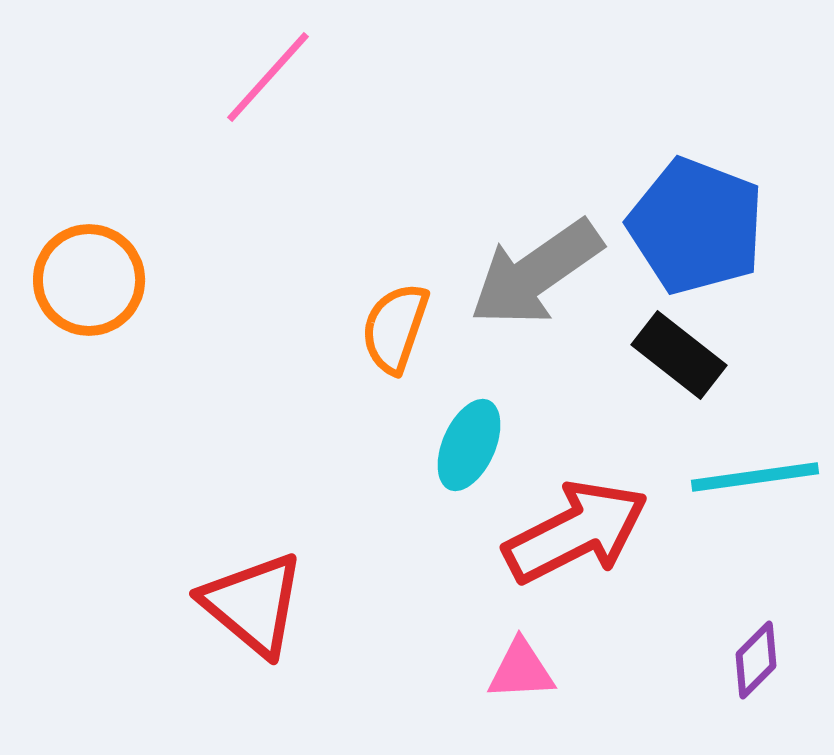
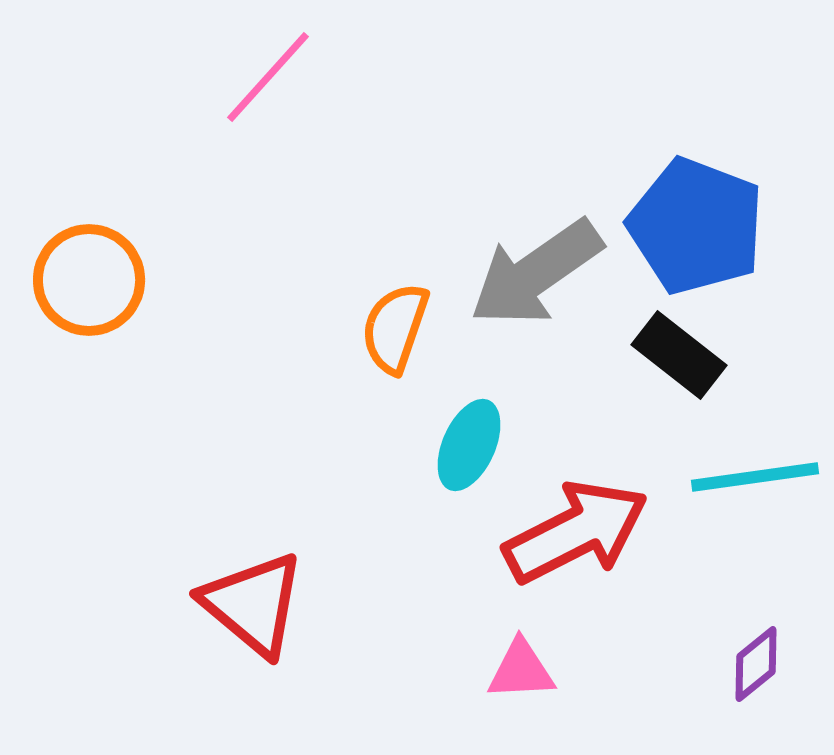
purple diamond: moved 4 px down; rotated 6 degrees clockwise
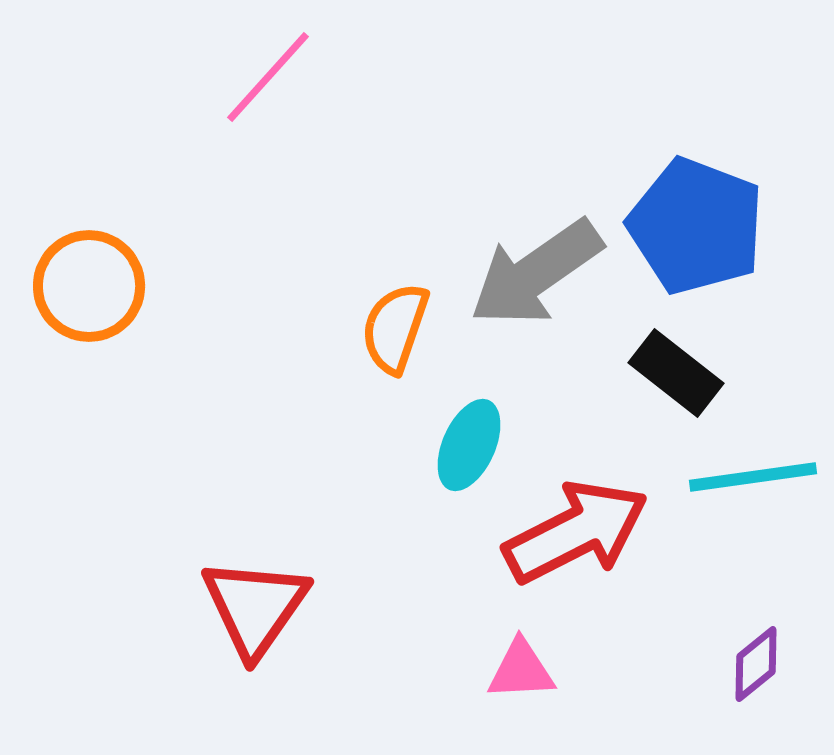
orange circle: moved 6 px down
black rectangle: moved 3 px left, 18 px down
cyan line: moved 2 px left
red triangle: moved 2 px right, 3 px down; rotated 25 degrees clockwise
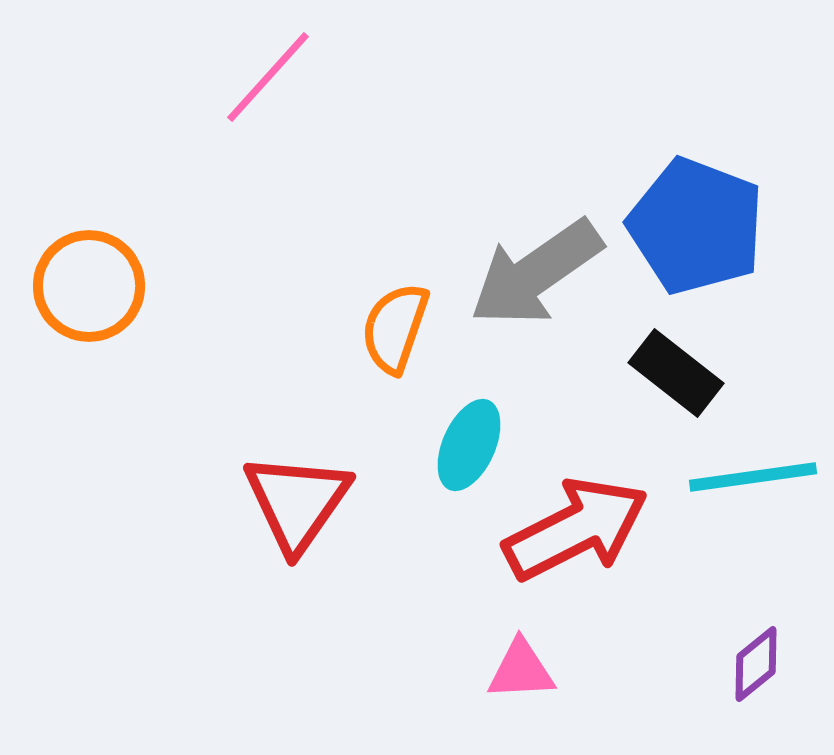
red arrow: moved 3 px up
red triangle: moved 42 px right, 105 px up
